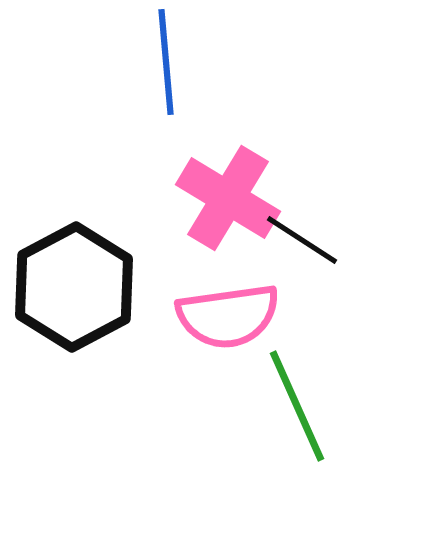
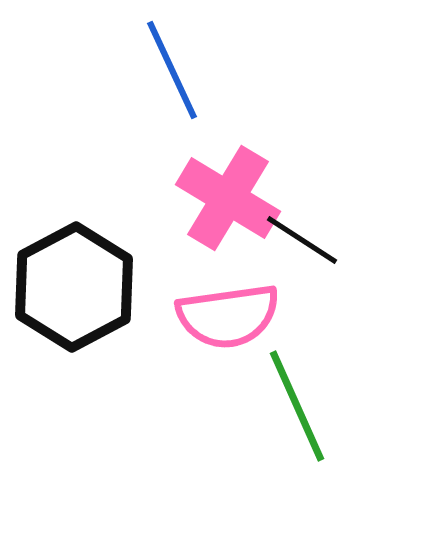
blue line: moved 6 px right, 8 px down; rotated 20 degrees counterclockwise
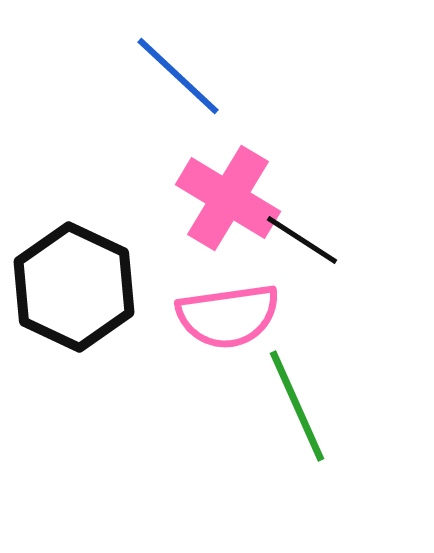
blue line: moved 6 px right, 6 px down; rotated 22 degrees counterclockwise
black hexagon: rotated 7 degrees counterclockwise
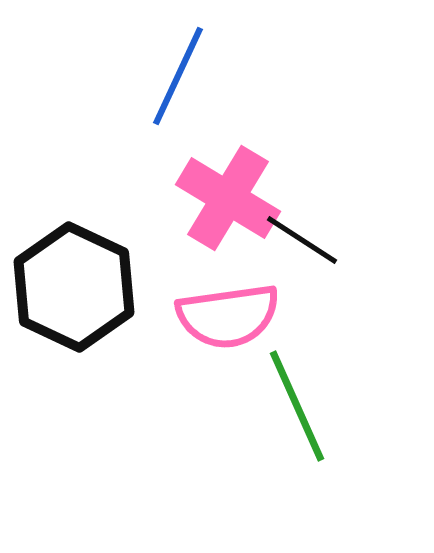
blue line: rotated 72 degrees clockwise
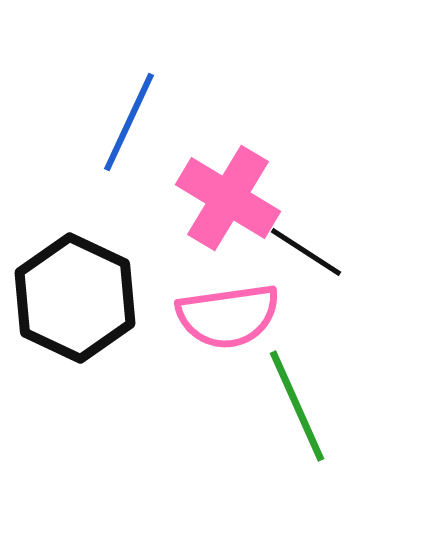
blue line: moved 49 px left, 46 px down
black line: moved 4 px right, 12 px down
black hexagon: moved 1 px right, 11 px down
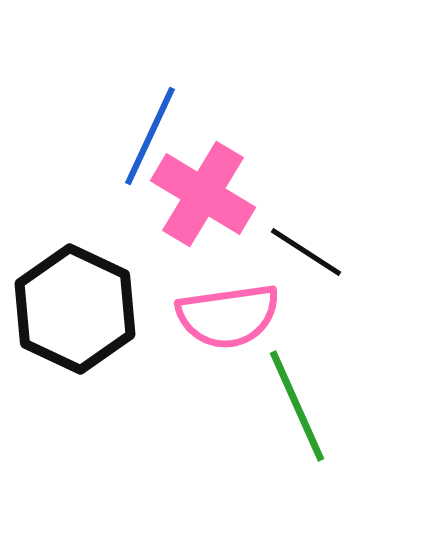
blue line: moved 21 px right, 14 px down
pink cross: moved 25 px left, 4 px up
black hexagon: moved 11 px down
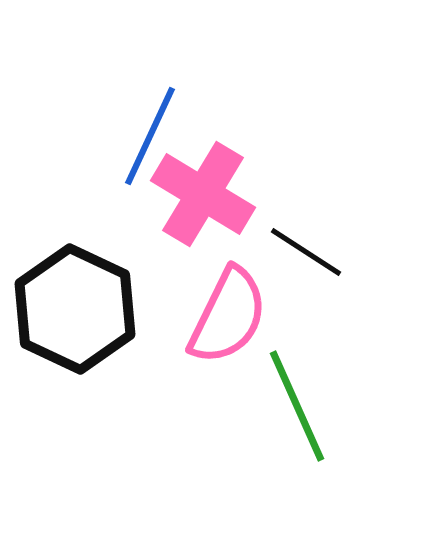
pink semicircle: rotated 56 degrees counterclockwise
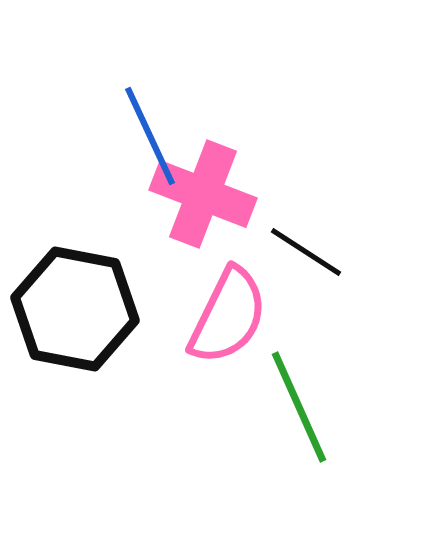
blue line: rotated 50 degrees counterclockwise
pink cross: rotated 10 degrees counterclockwise
black hexagon: rotated 14 degrees counterclockwise
green line: moved 2 px right, 1 px down
